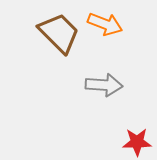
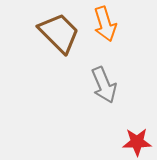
orange arrow: rotated 52 degrees clockwise
gray arrow: rotated 63 degrees clockwise
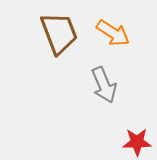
orange arrow: moved 8 px right, 9 px down; rotated 40 degrees counterclockwise
brown trapezoid: rotated 24 degrees clockwise
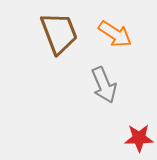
orange arrow: moved 2 px right, 1 px down
red star: moved 2 px right, 4 px up
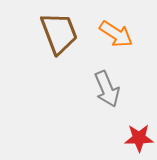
orange arrow: moved 1 px right
gray arrow: moved 3 px right, 4 px down
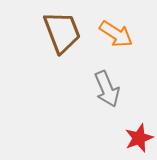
brown trapezoid: moved 3 px right, 1 px up
red star: rotated 20 degrees counterclockwise
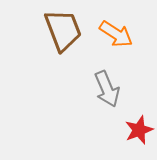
brown trapezoid: moved 1 px right, 2 px up
red star: moved 8 px up
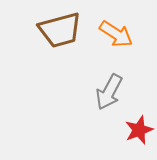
brown trapezoid: moved 3 px left; rotated 96 degrees clockwise
gray arrow: moved 2 px right, 3 px down; rotated 51 degrees clockwise
